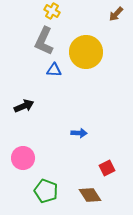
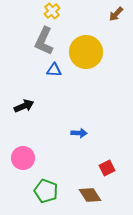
yellow cross: rotated 21 degrees clockwise
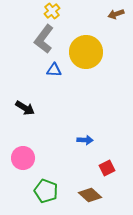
brown arrow: rotated 28 degrees clockwise
gray L-shape: moved 2 px up; rotated 12 degrees clockwise
black arrow: moved 1 px right, 2 px down; rotated 54 degrees clockwise
blue arrow: moved 6 px right, 7 px down
brown diamond: rotated 15 degrees counterclockwise
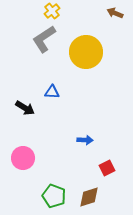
brown arrow: moved 1 px left, 1 px up; rotated 42 degrees clockwise
gray L-shape: rotated 20 degrees clockwise
blue triangle: moved 2 px left, 22 px down
green pentagon: moved 8 px right, 5 px down
brown diamond: moved 1 px left, 2 px down; rotated 60 degrees counterclockwise
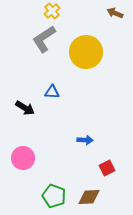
brown diamond: rotated 15 degrees clockwise
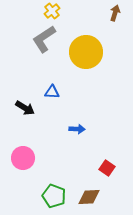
brown arrow: rotated 84 degrees clockwise
blue arrow: moved 8 px left, 11 px up
red square: rotated 28 degrees counterclockwise
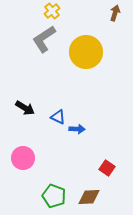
blue triangle: moved 6 px right, 25 px down; rotated 21 degrees clockwise
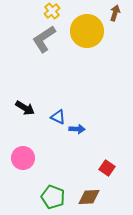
yellow circle: moved 1 px right, 21 px up
green pentagon: moved 1 px left, 1 px down
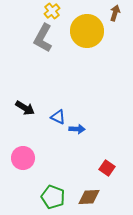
gray L-shape: moved 1 px left, 1 px up; rotated 28 degrees counterclockwise
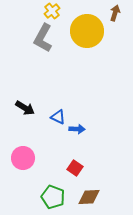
red square: moved 32 px left
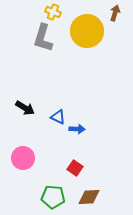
yellow cross: moved 1 px right, 1 px down; rotated 28 degrees counterclockwise
gray L-shape: rotated 12 degrees counterclockwise
green pentagon: rotated 15 degrees counterclockwise
